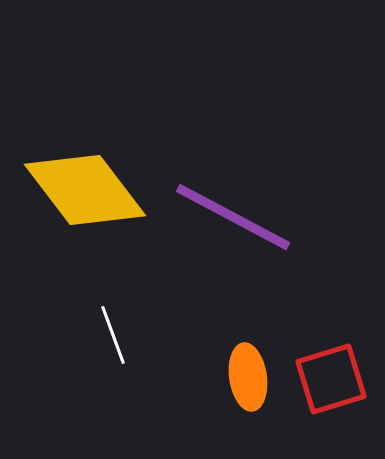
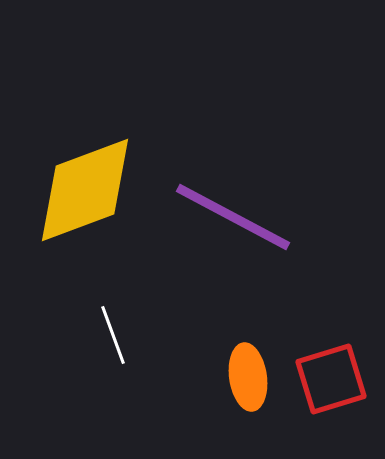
yellow diamond: rotated 73 degrees counterclockwise
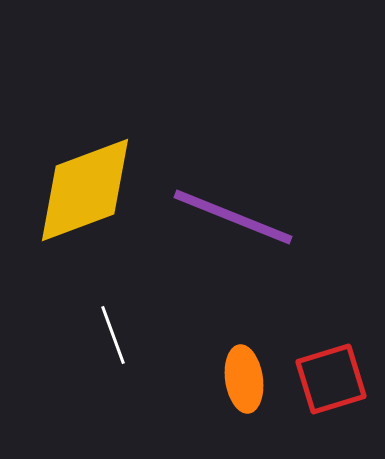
purple line: rotated 6 degrees counterclockwise
orange ellipse: moved 4 px left, 2 px down
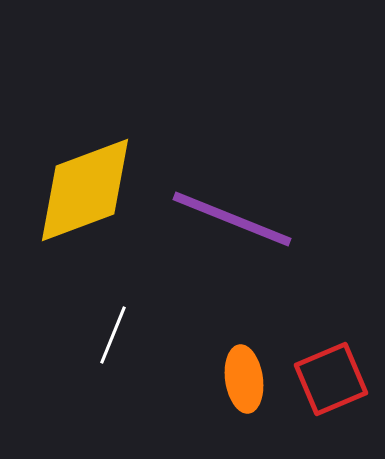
purple line: moved 1 px left, 2 px down
white line: rotated 42 degrees clockwise
red square: rotated 6 degrees counterclockwise
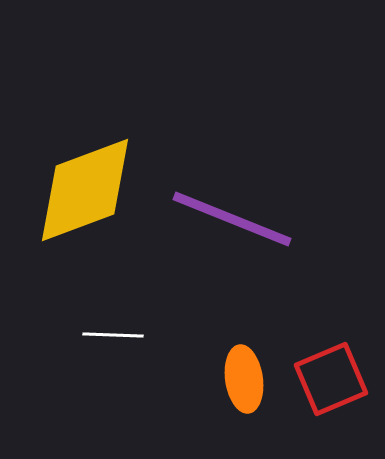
white line: rotated 70 degrees clockwise
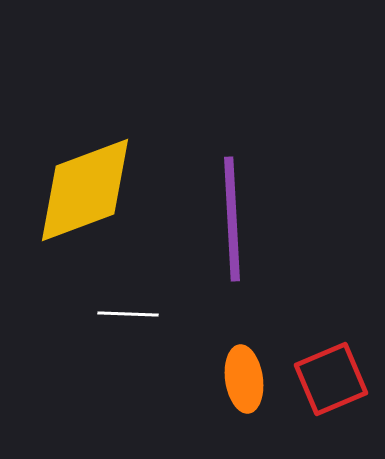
purple line: rotated 65 degrees clockwise
white line: moved 15 px right, 21 px up
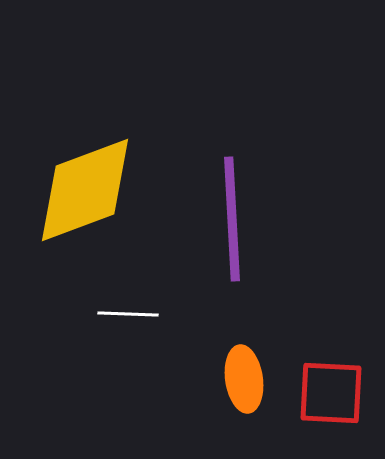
red square: moved 14 px down; rotated 26 degrees clockwise
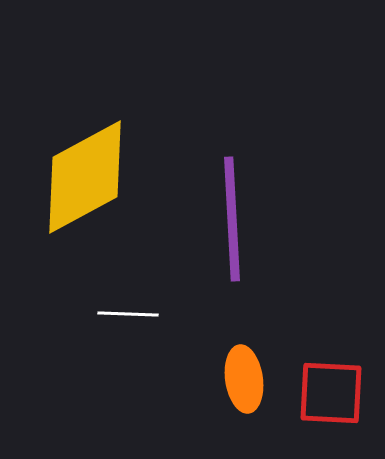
yellow diamond: moved 13 px up; rotated 8 degrees counterclockwise
